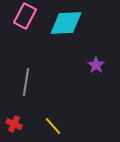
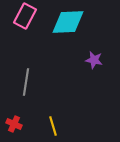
cyan diamond: moved 2 px right, 1 px up
purple star: moved 2 px left, 5 px up; rotated 24 degrees counterclockwise
yellow line: rotated 24 degrees clockwise
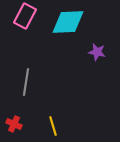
purple star: moved 3 px right, 8 px up
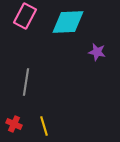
yellow line: moved 9 px left
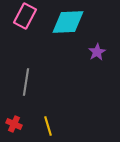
purple star: rotated 30 degrees clockwise
yellow line: moved 4 px right
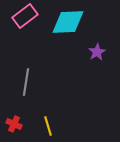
pink rectangle: rotated 25 degrees clockwise
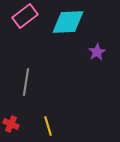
red cross: moved 3 px left
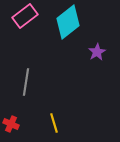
cyan diamond: rotated 36 degrees counterclockwise
yellow line: moved 6 px right, 3 px up
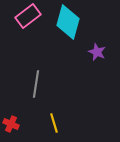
pink rectangle: moved 3 px right
cyan diamond: rotated 36 degrees counterclockwise
purple star: rotated 18 degrees counterclockwise
gray line: moved 10 px right, 2 px down
